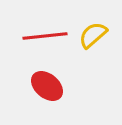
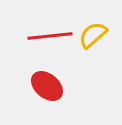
red line: moved 5 px right
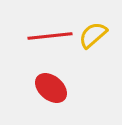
red ellipse: moved 4 px right, 2 px down
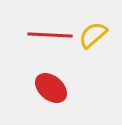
red line: moved 1 px up; rotated 9 degrees clockwise
